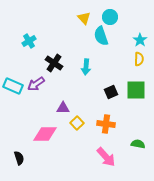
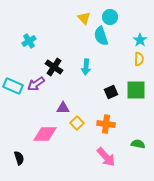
black cross: moved 4 px down
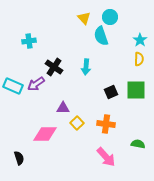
cyan cross: rotated 24 degrees clockwise
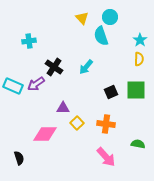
yellow triangle: moved 2 px left
cyan arrow: rotated 35 degrees clockwise
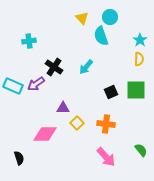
green semicircle: moved 3 px right, 6 px down; rotated 40 degrees clockwise
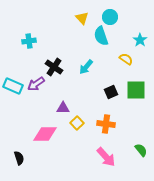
yellow semicircle: moved 13 px left; rotated 56 degrees counterclockwise
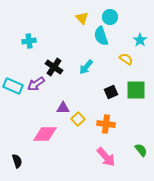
yellow square: moved 1 px right, 4 px up
black semicircle: moved 2 px left, 3 px down
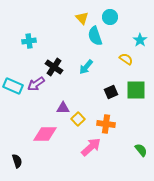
cyan semicircle: moved 6 px left
pink arrow: moved 15 px left, 10 px up; rotated 90 degrees counterclockwise
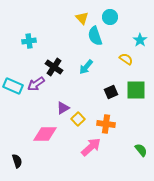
purple triangle: rotated 32 degrees counterclockwise
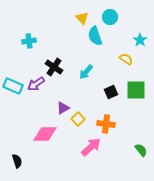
cyan arrow: moved 5 px down
